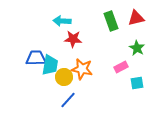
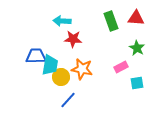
red triangle: rotated 18 degrees clockwise
blue trapezoid: moved 2 px up
yellow circle: moved 3 px left
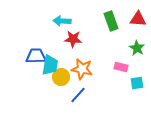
red triangle: moved 2 px right, 1 px down
pink rectangle: rotated 40 degrees clockwise
blue line: moved 10 px right, 5 px up
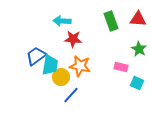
green star: moved 2 px right, 1 px down
blue trapezoid: rotated 35 degrees counterclockwise
orange star: moved 2 px left, 3 px up
cyan square: rotated 32 degrees clockwise
blue line: moved 7 px left
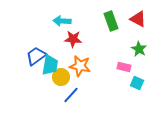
red triangle: rotated 24 degrees clockwise
pink rectangle: moved 3 px right
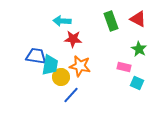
blue trapezoid: rotated 45 degrees clockwise
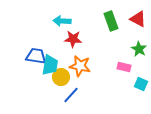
cyan square: moved 4 px right, 1 px down
